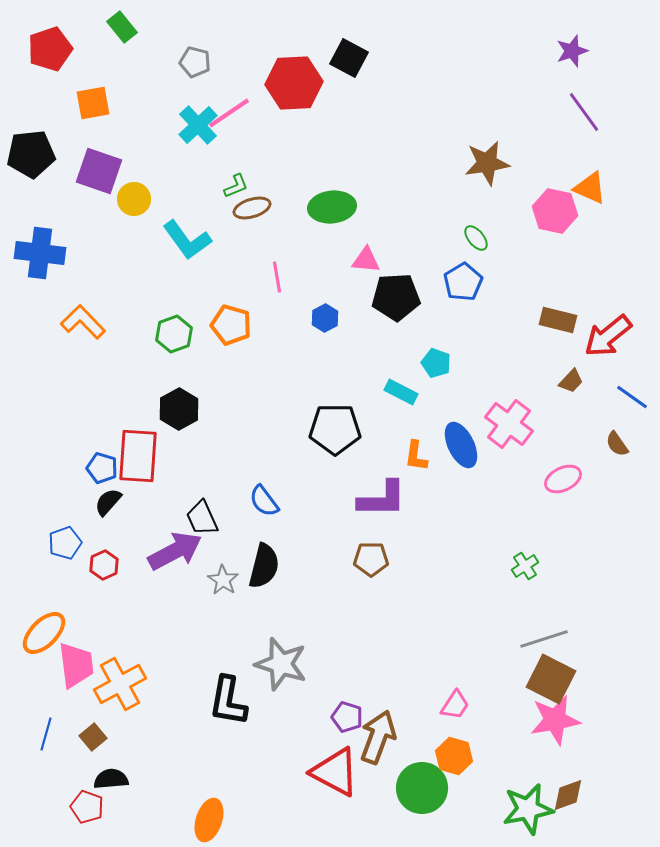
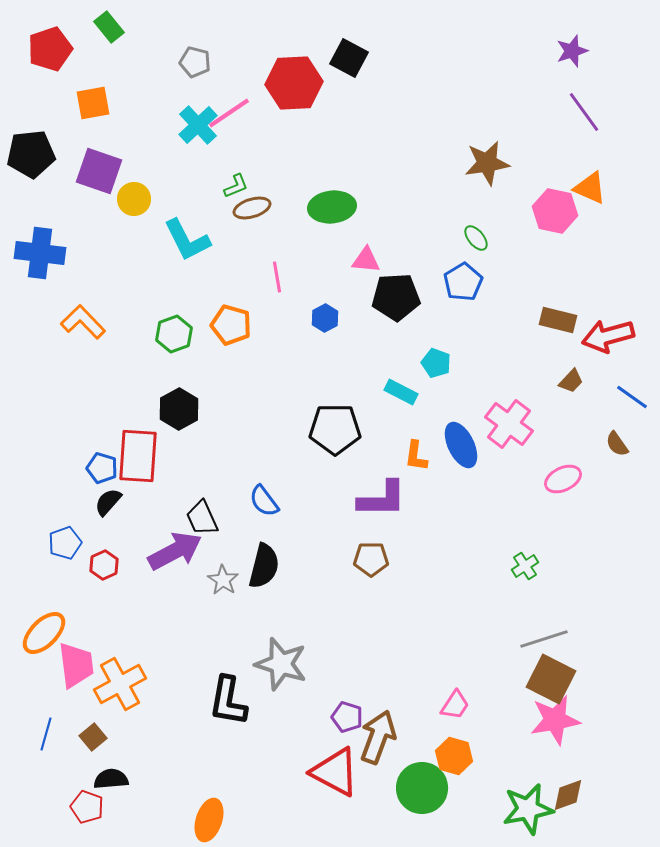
green rectangle at (122, 27): moved 13 px left
cyan L-shape at (187, 240): rotated 9 degrees clockwise
red arrow at (608, 336): rotated 24 degrees clockwise
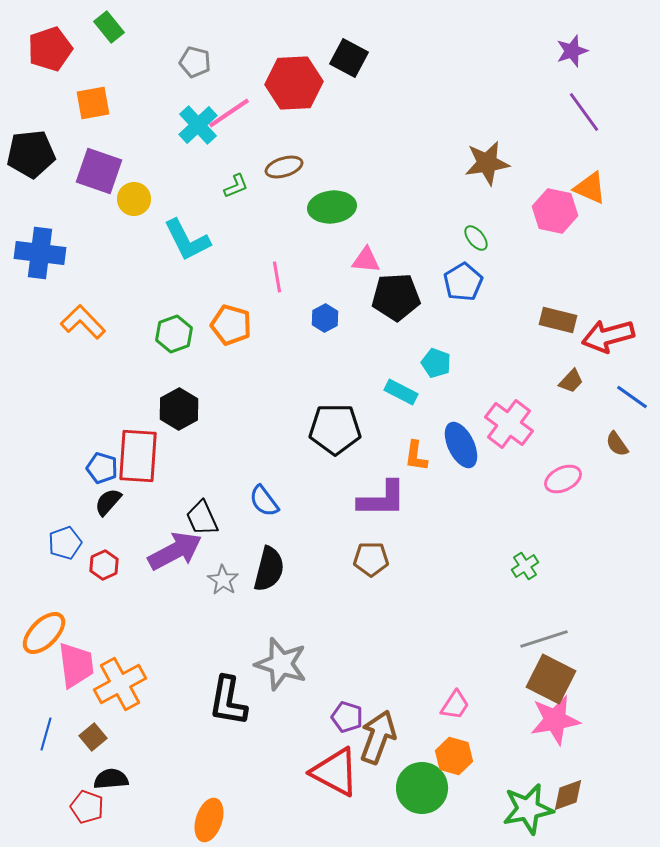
brown ellipse at (252, 208): moved 32 px right, 41 px up
black semicircle at (264, 566): moved 5 px right, 3 px down
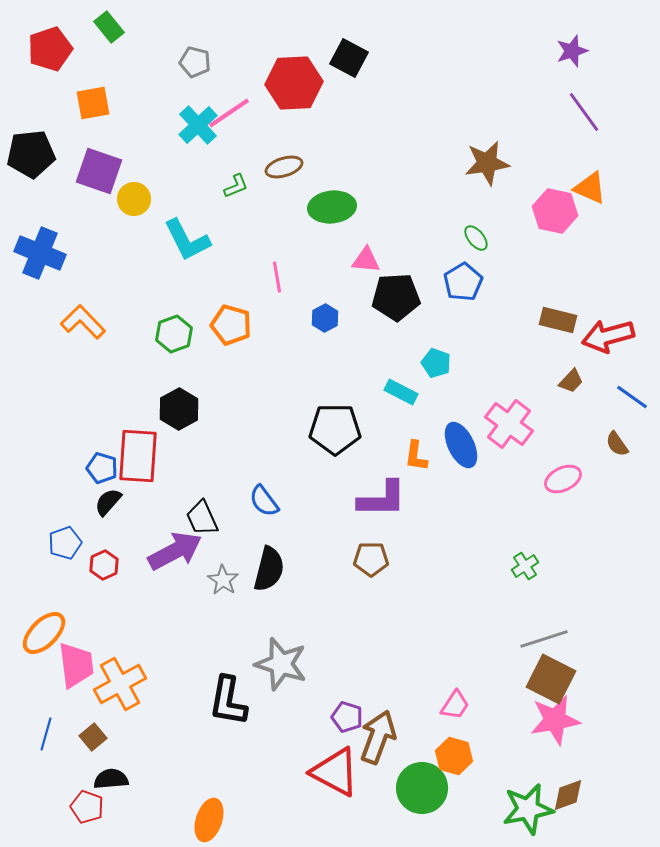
blue cross at (40, 253): rotated 15 degrees clockwise
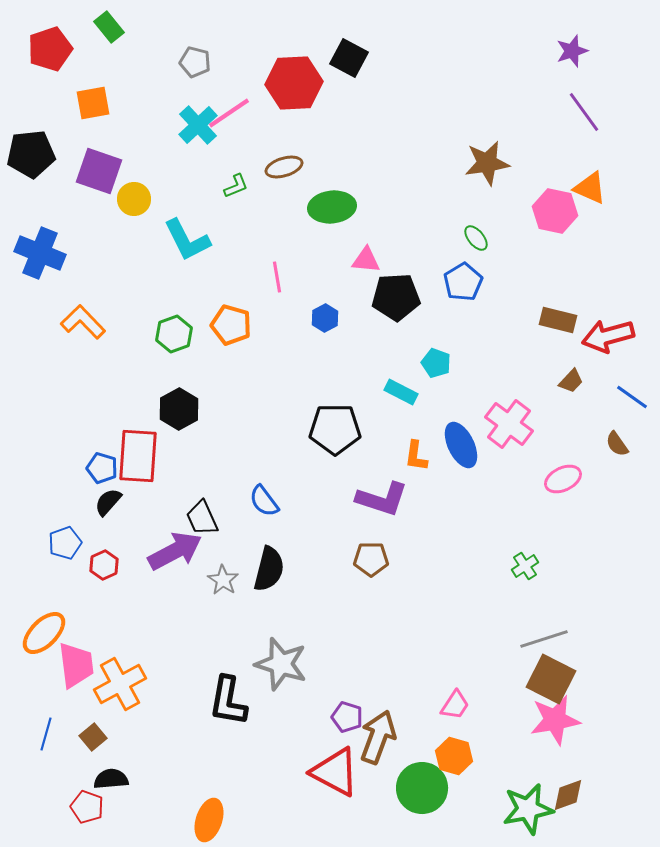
purple L-shape at (382, 499): rotated 18 degrees clockwise
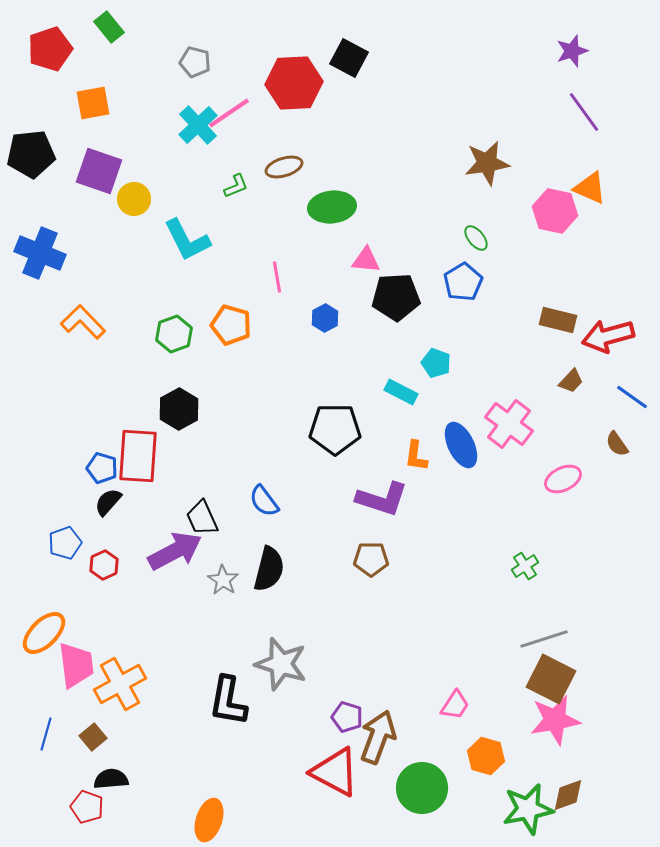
orange hexagon at (454, 756): moved 32 px right
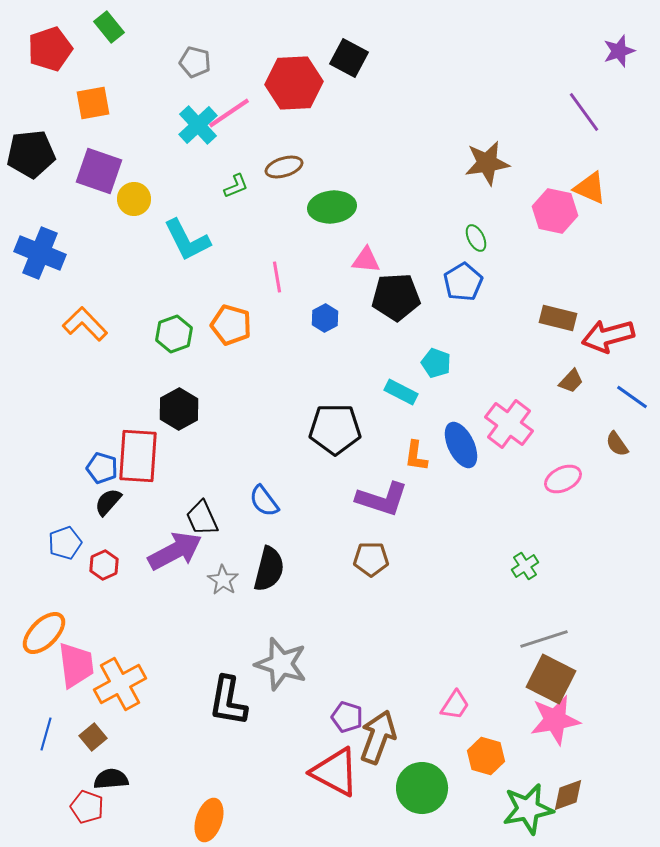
purple star at (572, 51): moved 47 px right
green ellipse at (476, 238): rotated 12 degrees clockwise
brown rectangle at (558, 320): moved 2 px up
orange L-shape at (83, 322): moved 2 px right, 2 px down
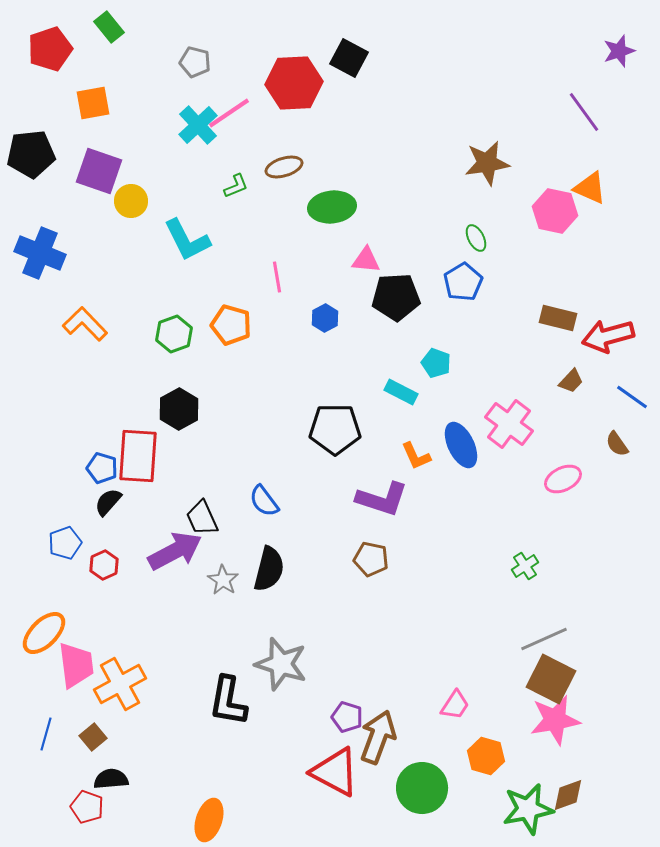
yellow circle at (134, 199): moved 3 px left, 2 px down
orange L-shape at (416, 456): rotated 32 degrees counterclockwise
brown pentagon at (371, 559): rotated 12 degrees clockwise
gray line at (544, 639): rotated 6 degrees counterclockwise
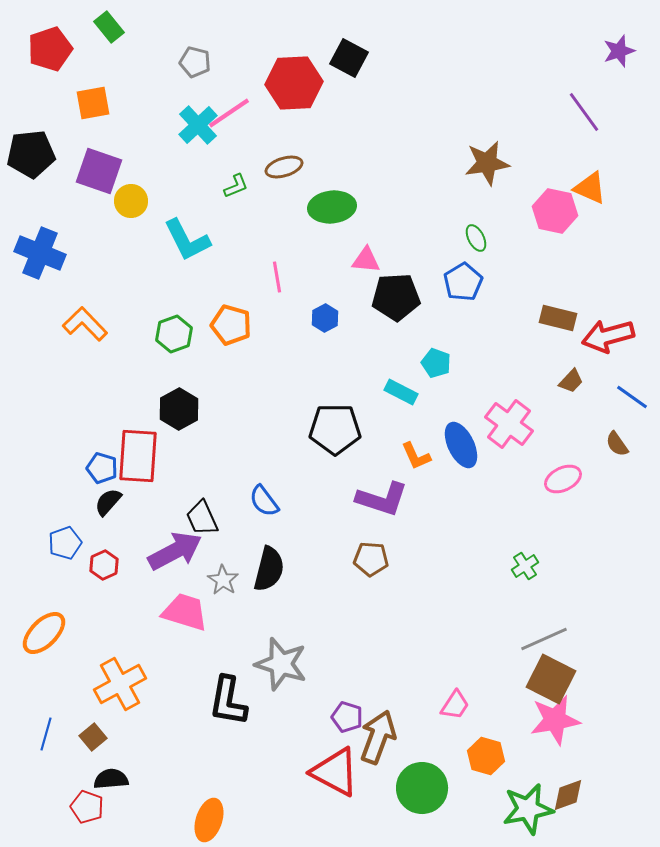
brown pentagon at (371, 559): rotated 8 degrees counterclockwise
pink trapezoid at (76, 665): moved 109 px right, 53 px up; rotated 66 degrees counterclockwise
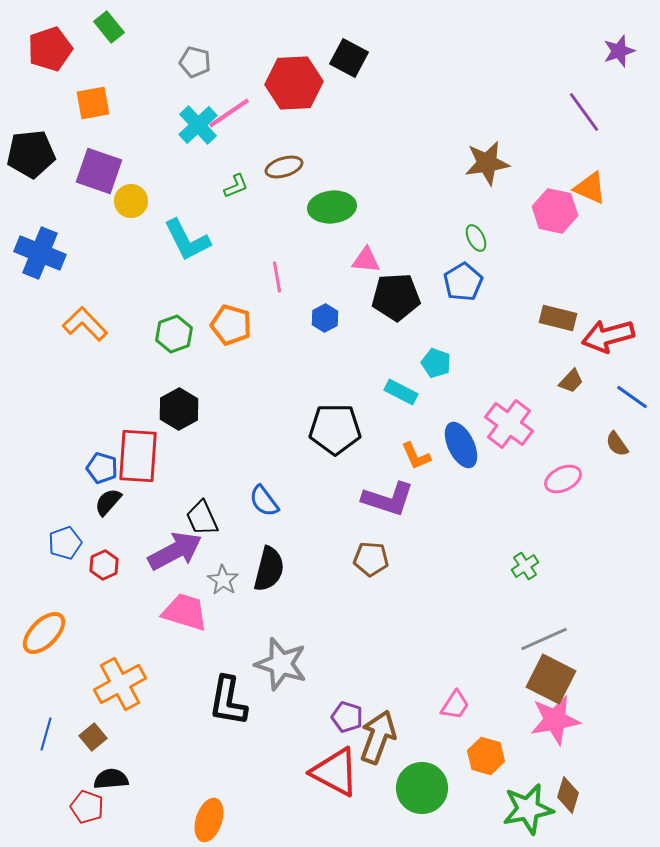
purple L-shape at (382, 499): moved 6 px right
brown diamond at (568, 795): rotated 54 degrees counterclockwise
